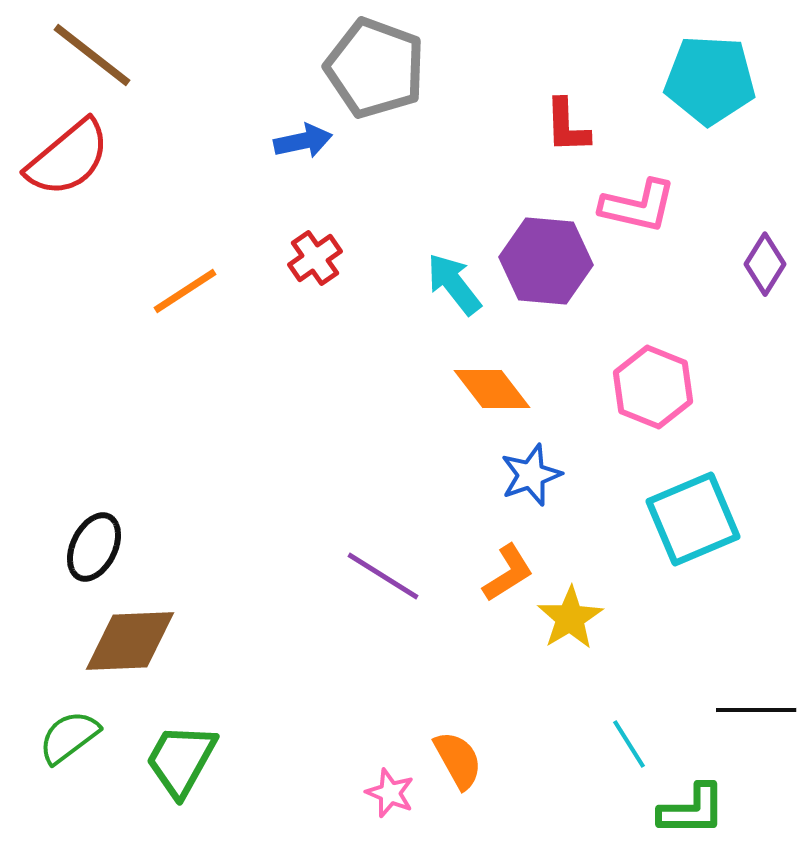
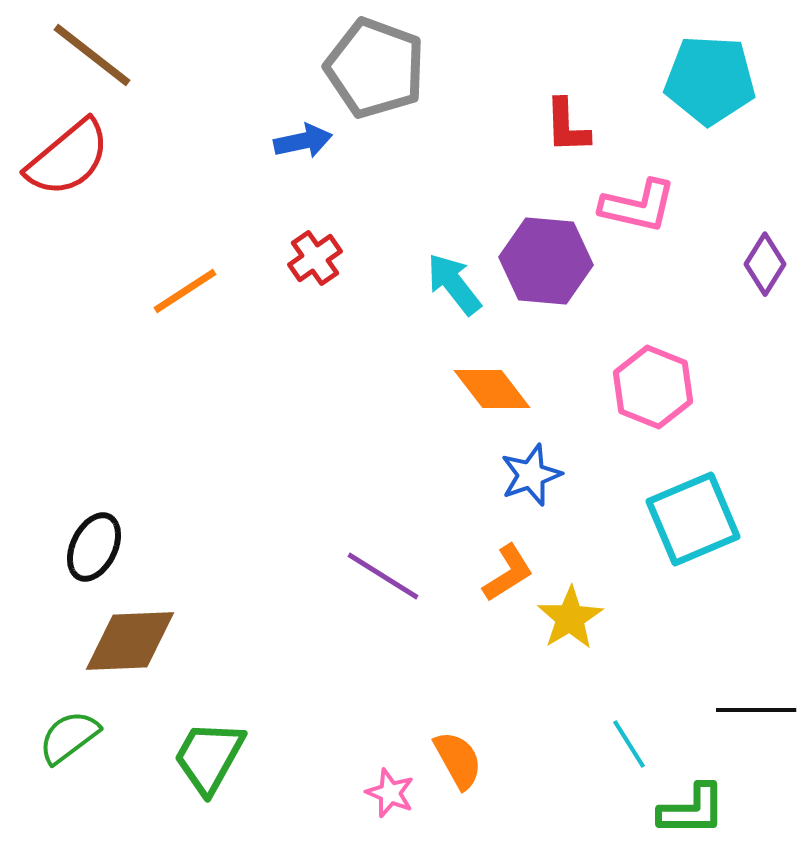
green trapezoid: moved 28 px right, 3 px up
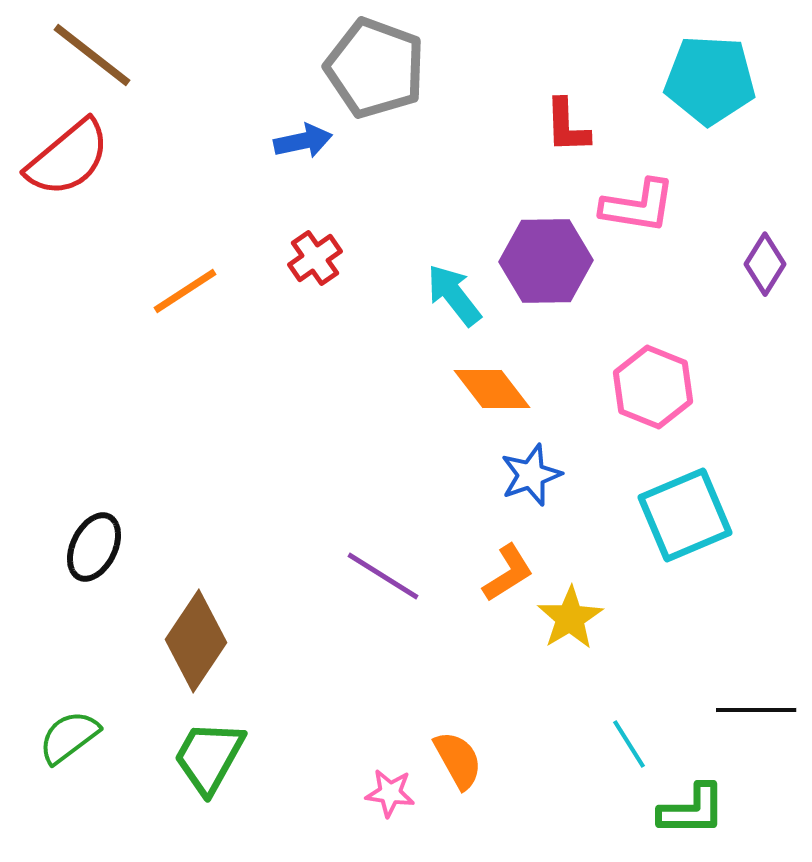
pink L-shape: rotated 4 degrees counterclockwise
purple hexagon: rotated 6 degrees counterclockwise
cyan arrow: moved 11 px down
cyan square: moved 8 px left, 4 px up
brown diamond: moved 66 px right; rotated 54 degrees counterclockwise
pink star: rotated 15 degrees counterclockwise
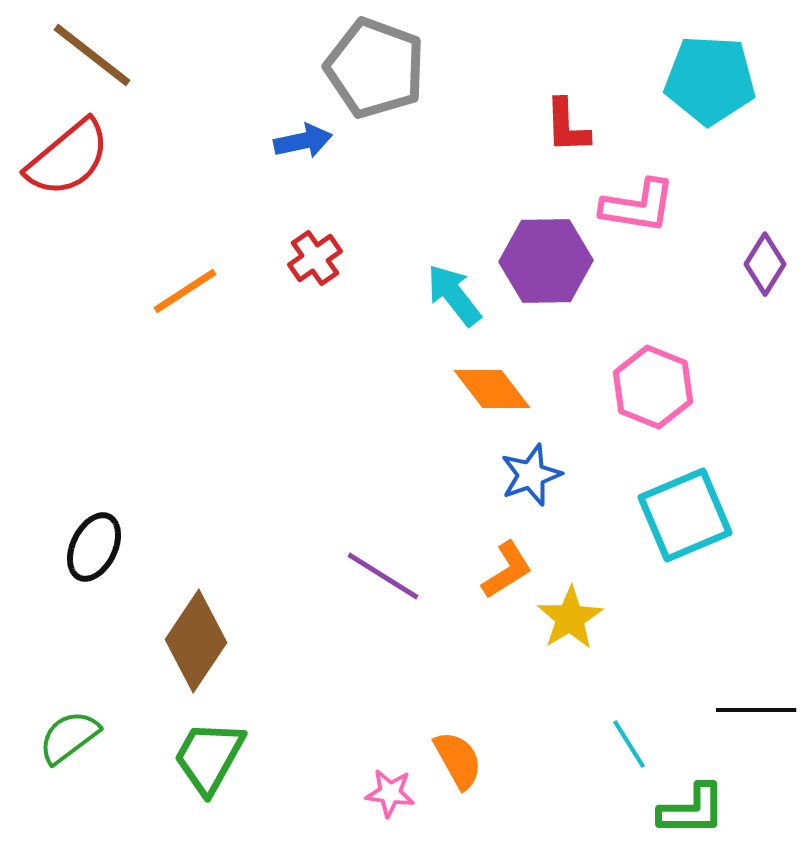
orange L-shape: moved 1 px left, 3 px up
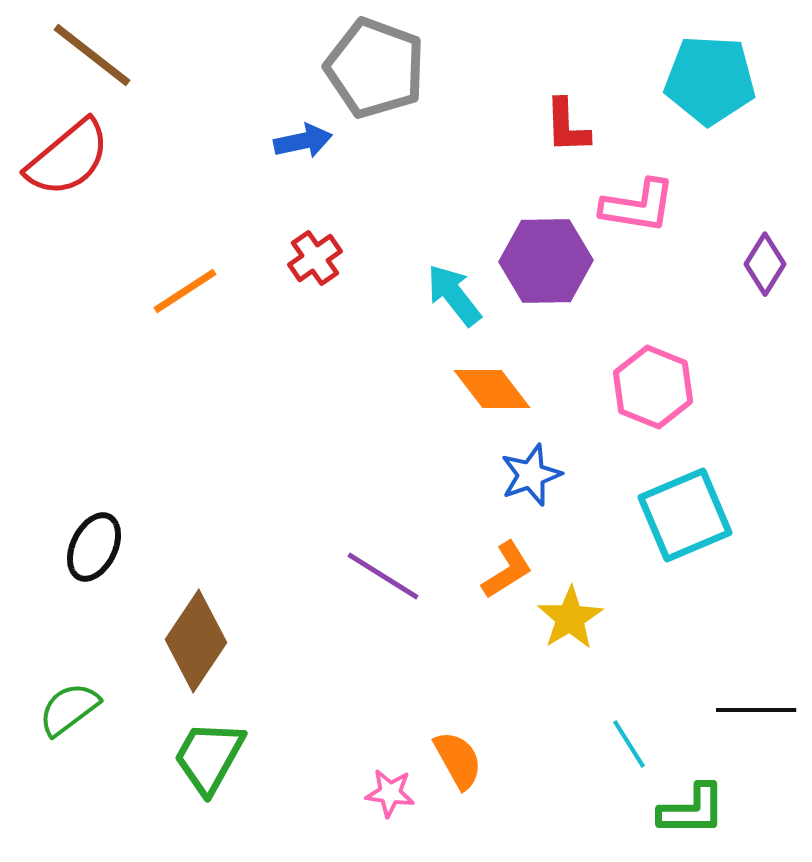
green semicircle: moved 28 px up
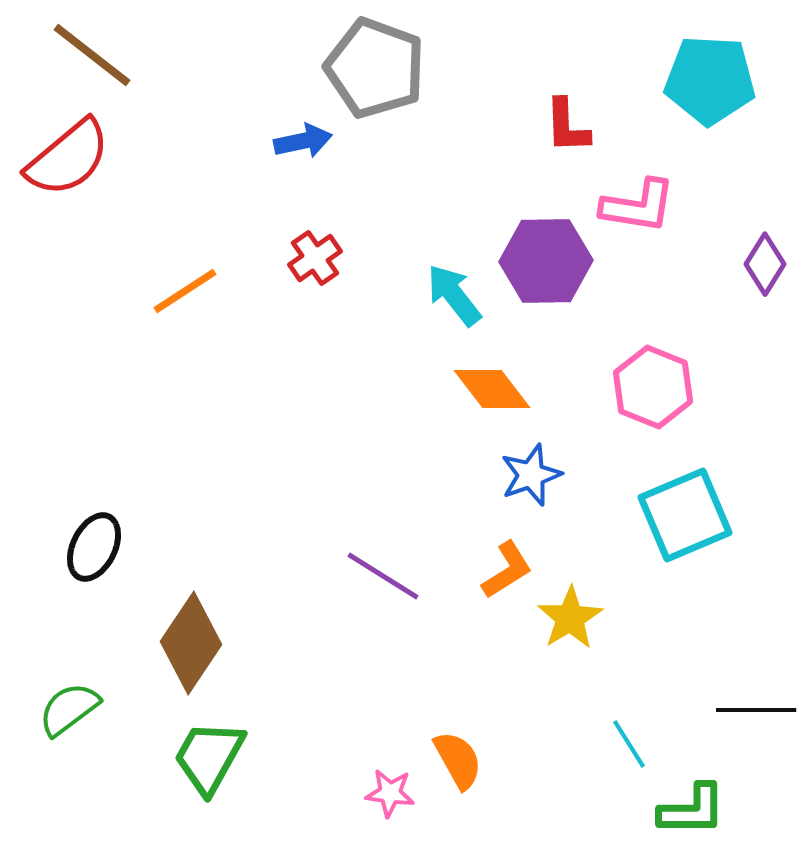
brown diamond: moved 5 px left, 2 px down
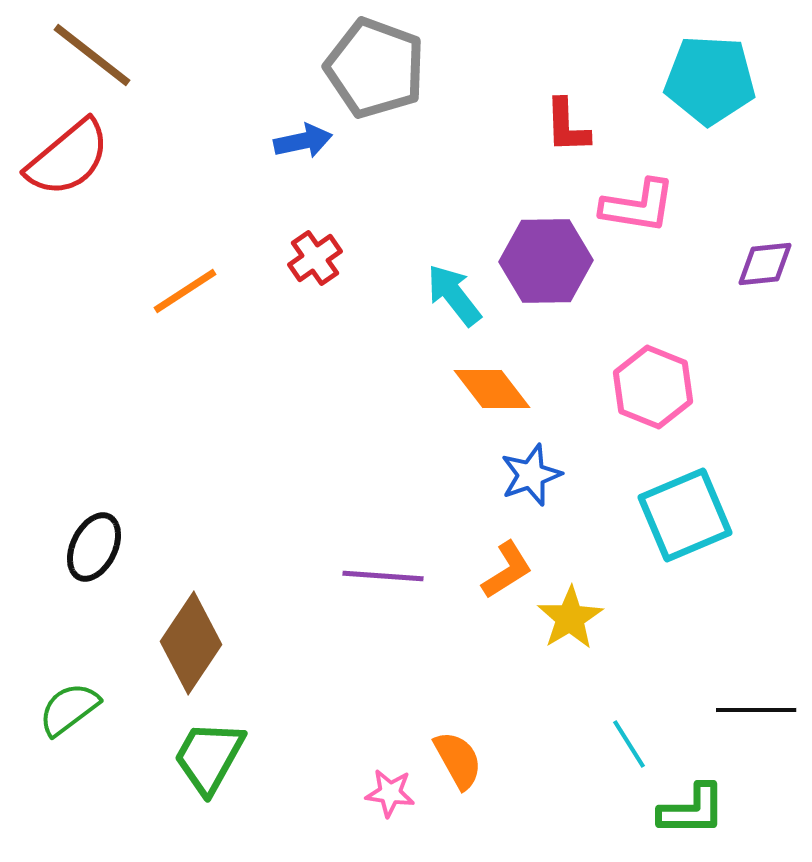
purple diamond: rotated 52 degrees clockwise
purple line: rotated 28 degrees counterclockwise
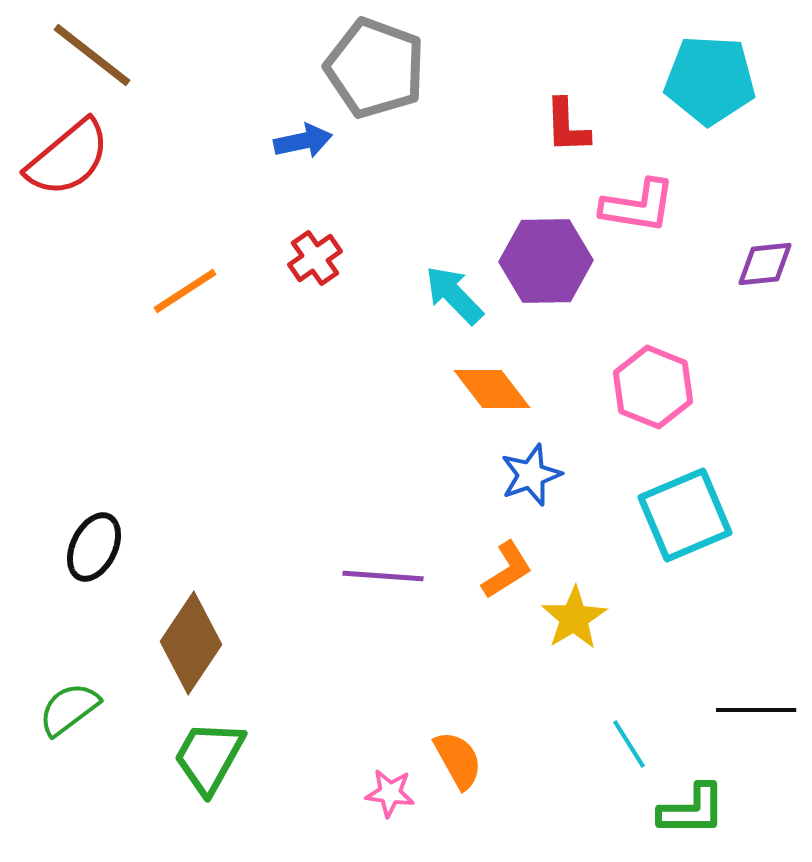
cyan arrow: rotated 6 degrees counterclockwise
yellow star: moved 4 px right
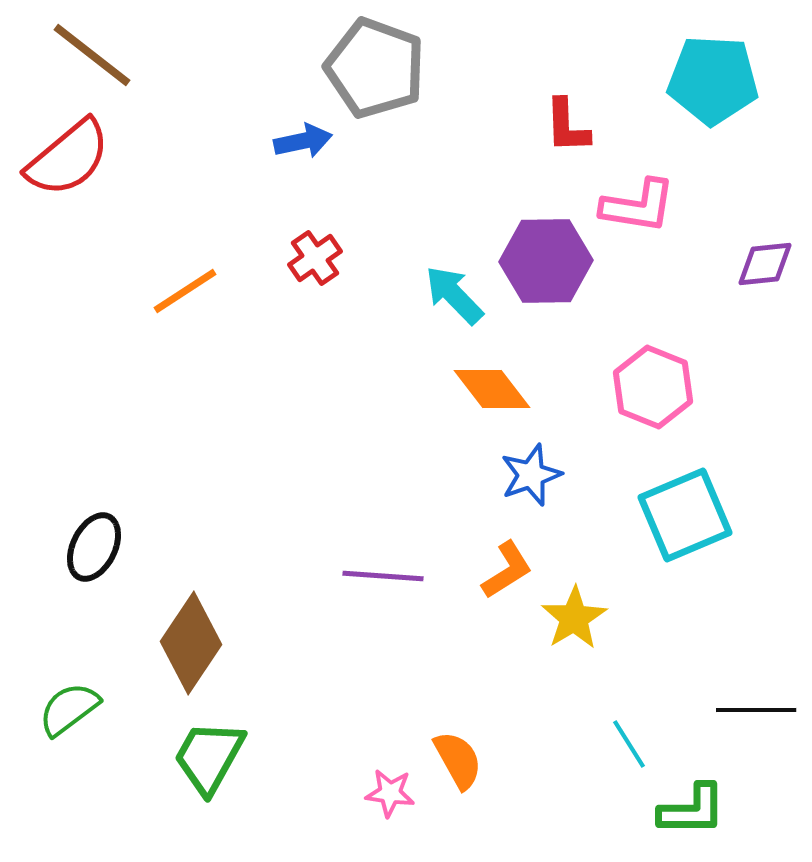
cyan pentagon: moved 3 px right
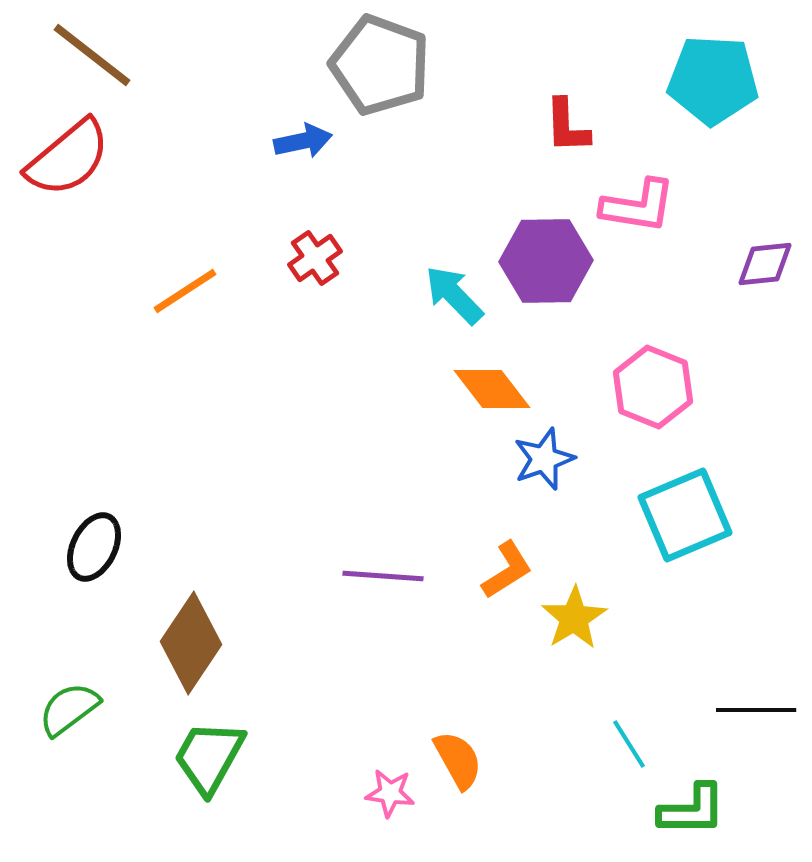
gray pentagon: moved 5 px right, 3 px up
blue star: moved 13 px right, 16 px up
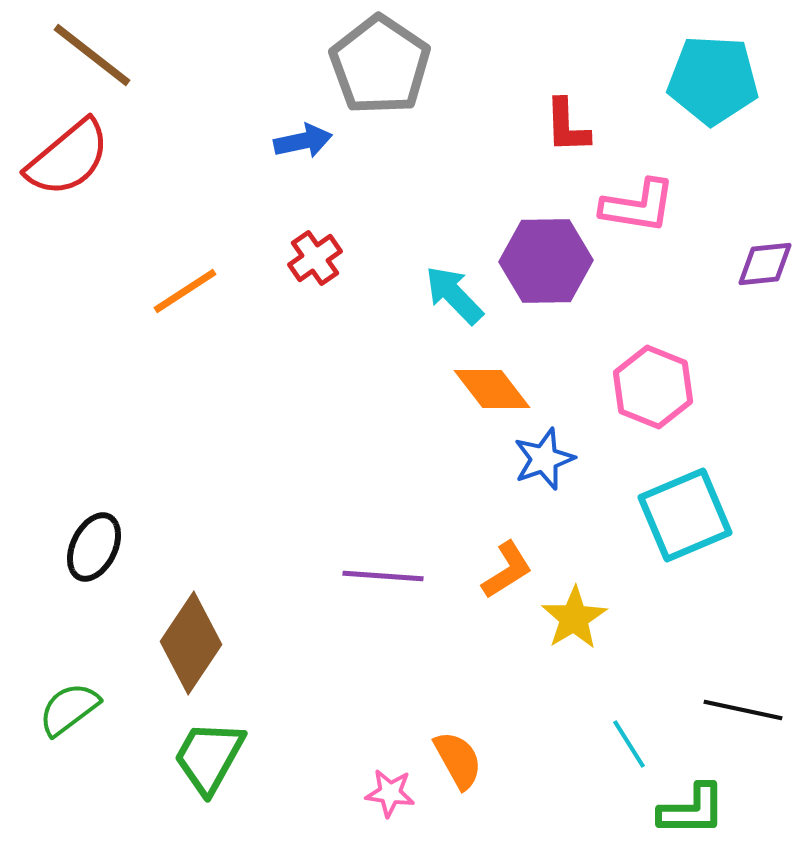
gray pentagon: rotated 14 degrees clockwise
black line: moved 13 px left; rotated 12 degrees clockwise
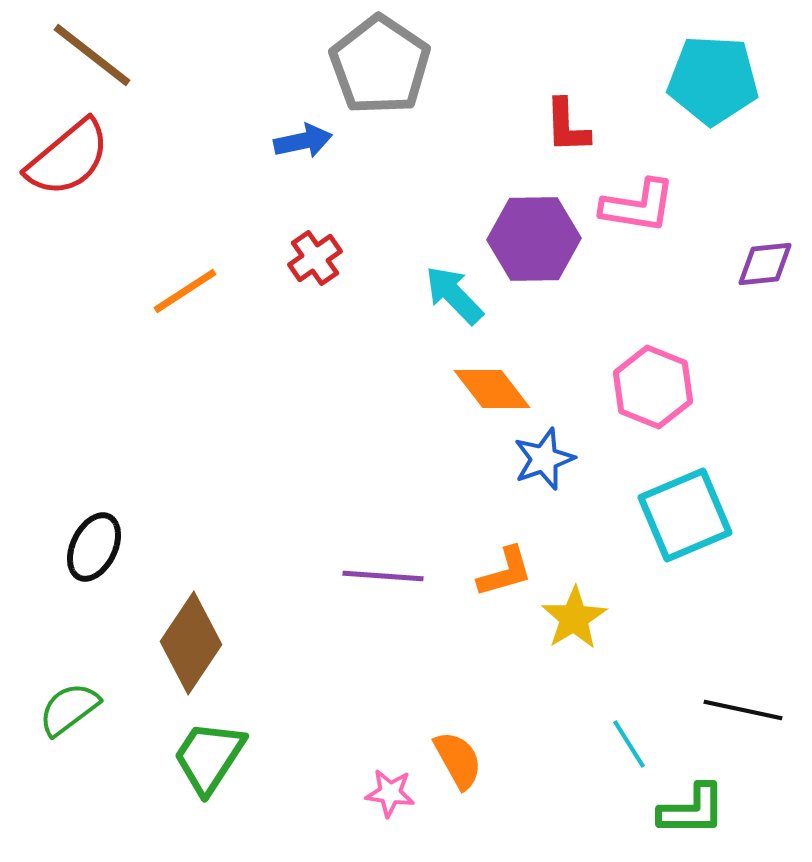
purple hexagon: moved 12 px left, 22 px up
orange L-shape: moved 2 px left, 2 px down; rotated 16 degrees clockwise
green trapezoid: rotated 4 degrees clockwise
